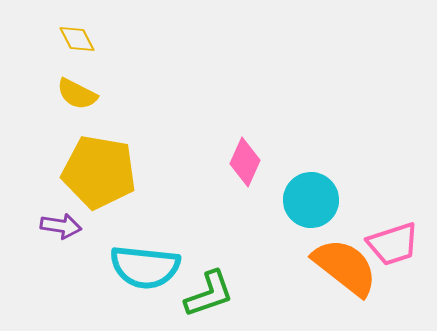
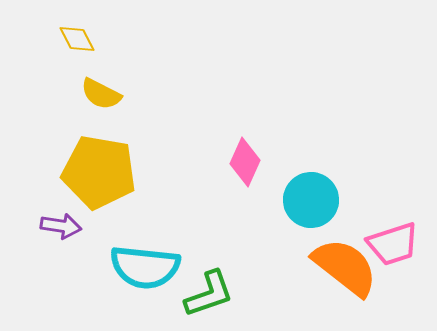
yellow semicircle: moved 24 px right
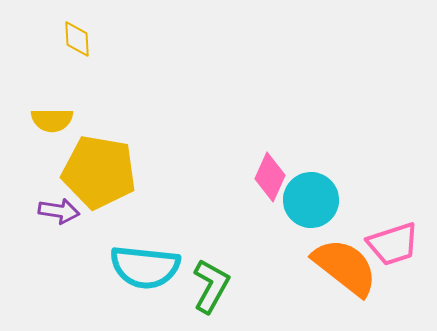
yellow diamond: rotated 24 degrees clockwise
yellow semicircle: moved 49 px left, 26 px down; rotated 27 degrees counterclockwise
pink diamond: moved 25 px right, 15 px down
purple arrow: moved 2 px left, 15 px up
green L-shape: moved 2 px right, 8 px up; rotated 42 degrees counterclockwise
